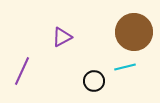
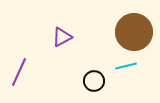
cyan line: moved 1 px right, 1 px up
purple line: moved 3 px left, 1 px down
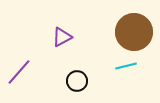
purple line: rotated 16 degrees clockwise
black circle: moved 17 px left
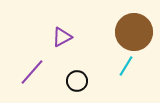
cyan line: rotated 45 degrees counterclockwise
purple line: moved 13 px right
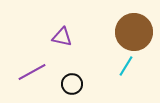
purple triangle: rotated 40 degrees clockwise
purple line: rotated 20 degrees clockwise
black circle: moved 5 px left, 3 px down
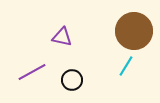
brown circle: moved 1 px up
black circle: moved 4 px up
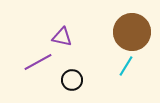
brown circle: moved 2 px left, 1 px down
purple line: moved 6 px right, 10 px up
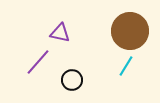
brown circle: moved 2 px left, 1 px up
purple triangle: moved 2 px left, 4 px up
purple line: rotated 20 degrees counterclockwise
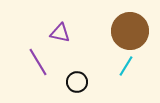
purple line: rotated 72 degrees counterclockwise
black circle: moved 5 px right, 2 px down
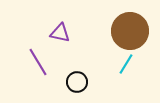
cyan line: moved 2 px up
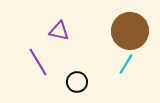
purple triangle: moved 1 px left, 2 px up
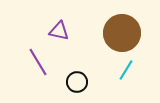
brown circle: moved 8 px left, 2 px down
cyan line: moved 6 px down
